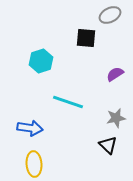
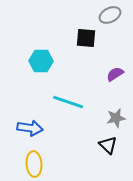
cyan hexagon: rotated 20 degrees clockwise
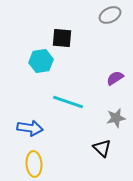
black square: moved 24 px left
cyan hexagon: rotated 10 degrees counterclockwise
purple semicircle: moved 4 px down
black triangle: moved 6 px left, 3 px down
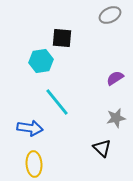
cyan line: moved 11 px left; rotated 32 degrees clockwise
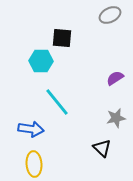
cyan hexagon: rotated 10 degrees clockwise
blue arrow: moved 1 px right, 1 px down
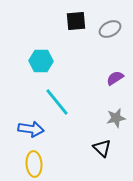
gray ellipse: moved 14 px down
black square: moved 14 px right, 17 px up; rotated 10 degrees counterclockwise
